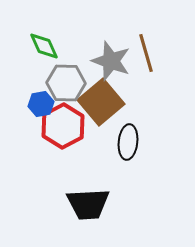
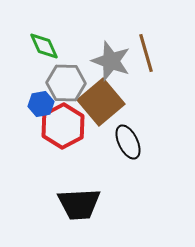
black ellipse: rotated 32 degrees counterclockwise
black trapezoid: moved 9 px left
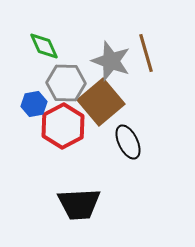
blue hexagon: moved 7 px left
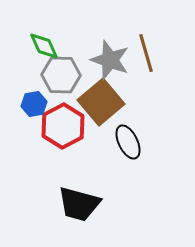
gray star: moved 1 px left, 1 px up
gray hexagon: moved 5 px left, 8 px up
black trapezoid: rotated 18 degrees clockwise
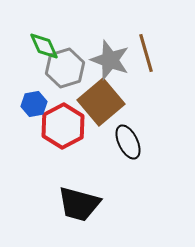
gray hexagon: moved 4 px right, 7 px up; rotated 18 degrees counterclockwise
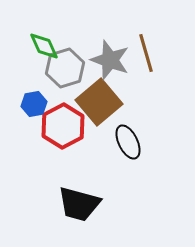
brown square: moved 2 px left
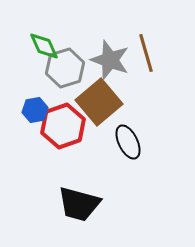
blue hexagon: moved 1 px right, 6 px down
red hexagon: rotated 9 degrees clockwise
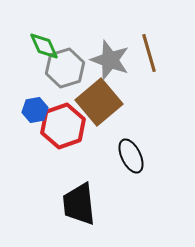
brown line: moved 3 px right
black ellipse: moved 3 px right, 14 px down
black trapezoid: rotated 69 degrees clockwise
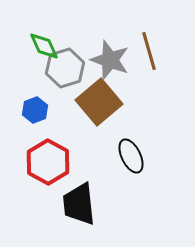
brown line: moved 2 px up
blue hexagon: rotated 10 degrees counterclockwise
red hexagon: moved 15 px left, 36 px down; rotated 12 degrees counterclockwise
